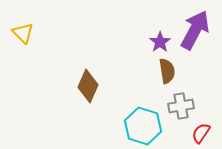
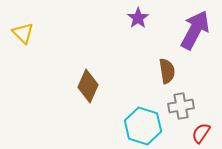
purple star: moved 22 px left, 24 px up
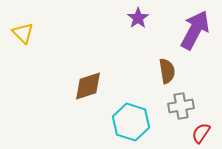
brown diamond: rotated 48 degrees clockwise
cyan hexagon: moved 12 px left, 4 px up
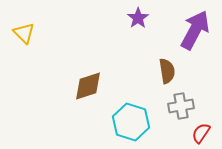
yellow triangle: moved 1 px right
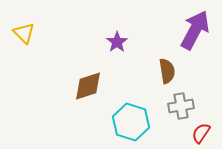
purple star: moved 21 px left, 24 px down
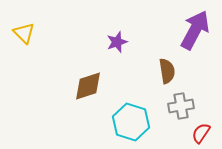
purple star: rotated 15 degrees clockwise
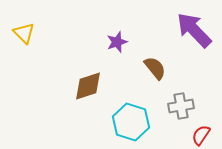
purple arrow: moved 1 px left; rotated 72 degrees counterclockwise
brown semicircle: moved 12 px left, 3 px up; rotated 30 degrees counterclockwise
red semicircle: moved 2 px down
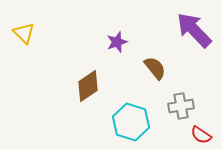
brown diamond: rotated 16 degrees counterclockwise
red semicircle: rotated 90 degrees counterclockwise
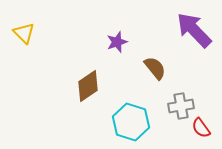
red semicircle: moved 7 px up; rotated 20 degrees clockwise
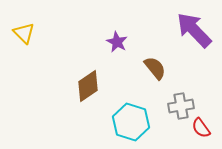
purple star: rotated 25 degrees counterclockwise
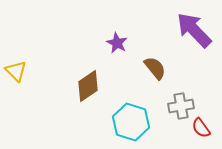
yellow triangle: moved 8 px left, 38 px down
purple star: moved 1 px down
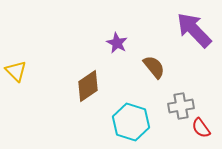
brown semicircle: moved 1 px left, 1 px up
